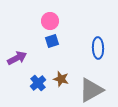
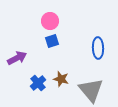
gray triangle: rotated 40 degrees counterclockwise
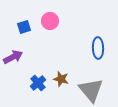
blue square: moved 28 px left, 14 px up
purple arrow: moved 4 px left, 1 px up
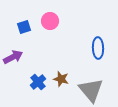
blue cross: moved 1 px up
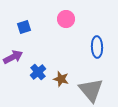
pink circle: moved 16 px right, 2 px up
blue ellipse: moved 1 px left, 1 px up
blue cross: moved 10 px up
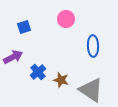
blue ellipse: moved 4 px left, 1 px up
brown star: moved 1 px down
gray triangle: rotated 16 degrees counterclockwise
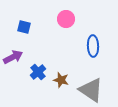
blue square: rotated 32 degrees clockwise
